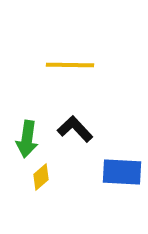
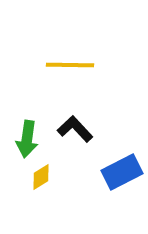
blue rectangle: rotated 30 degrees counterclockwise
yellow diamond: rotated 8 degrees clockwise
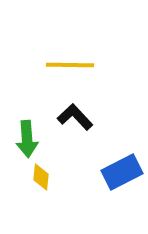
black L-shape: moved 12 px up
green arrow: rotated 12 degrees counterclockwise
yellow diamond: rotated 52 degrees counterclockwise
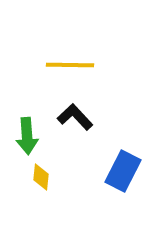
green arrow: moved 3 px up
blue rectangle: moved 1 px right, 1 px up; rotated 36 degrees counterclockwise
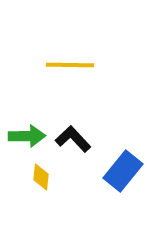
black L-shape: moved 2 px left, 22 px down
green arrow: rotated 87 degrees counterclockwise
blue rectangle: rotated 12 degrees clockwise
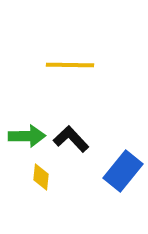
black L-shape: moved 2 px left
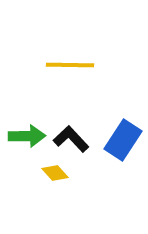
blue rectangle: moved 31 px up; rotated 6 degrees counterclockwise
yellow diamond: moved 14 px right, 4 px up; rotated 48 degrees counterclockwise
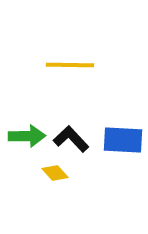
blue rectangle: rotated 60 degrees clockwise
